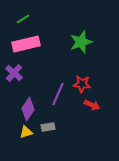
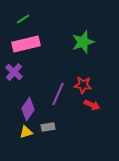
green star: moved 2 px right
purple cross: moved 1 px up
red star: moved 1 px right, 1 px down
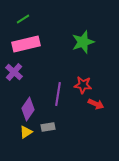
purple line: rotated 15 degrees counterclockwise
red arrow: moved 4 px right, 1 px up
yellow triangle: rotated 16 degrees counterclockwise
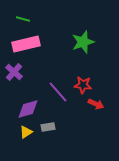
green line: rotated 48 degrees clockwise
purple line: moved 2 px up; rotated 50 degrees counterclockwise
purple diamond: rotated 40 degrees clockwise
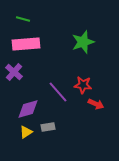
pink rectangle: rotated 8 degrees clockwise
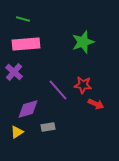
purple line: moved 2 px up
yellow triangle: moved 9 px left
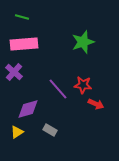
green line: moved 1 px left, 2 px up
pink rectangle: moved 2 px left
purple line: moved 1 px up
gray rectangle: moved 2 px right, 3 px down; rotated 40 degrees clockwise
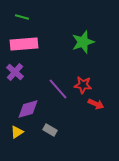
purple cross: moved 1 px right
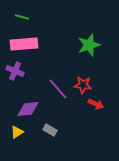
green star: moved 6 px right, 3 px down
purple cross: moved 1 px up; rotated 18 degrees counterclockwise
purple diamond: rotated 10 degrees clockwise
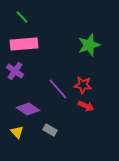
green line: rotated 32 degrees clockwise
purple cross: rotated 12 degrees clockwise
red arrow: moved 10 px left, 2 px down
purple diamond: rotated 40 degrees clockwise
yellow triangle: rotated 40 degrees counterclockwise
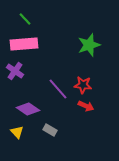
green line: moved 3 px right, 2 px down
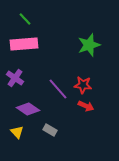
purple cross: moved 7 px down
